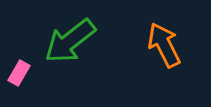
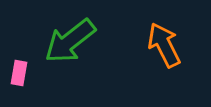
pink rectangle: rotated 20 degrees counterclockwise
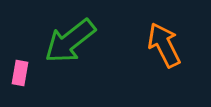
pink rectangle: moved 1 px right
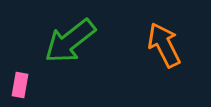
pink rectangle: moved 12 px down
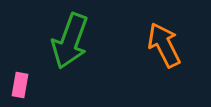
green arrow: rotated 32 degrees counterclockwise
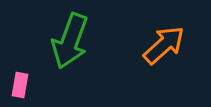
orange arrow: rotated 75 degrees clockwise
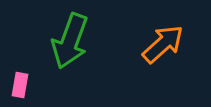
orange arrow: moved 1 px left, 1 px up
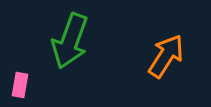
orange arrow: moved 3 px right, 12 px down; rotated 15 degrees counterclockwise
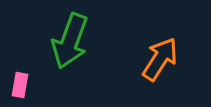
orange arrow: moved 6 px left, 3 px down
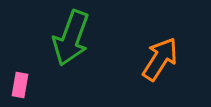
green arrow: moved 1 px right, 3 px up
